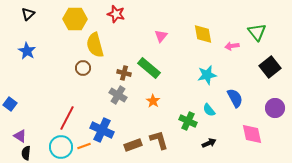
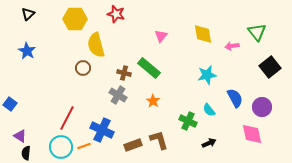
yellow semicircle: moved 1 px right
purple circle: moved 13 px left, 1 px up
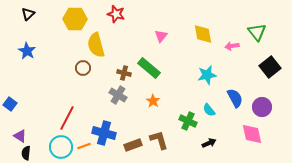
blue cross: moved 2 px right, 3 px down; rotated 10 degrees counterclockwise
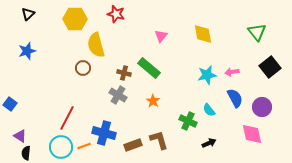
pink arrow: moved 26 px down
blue star: rotated 24 degrees clockwise
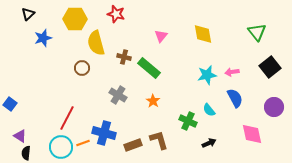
yellow semicircle: moved 2 px up
blue star: moved 16 px right, 13 px up
brown circle: moved 1 px left
brown cross: moved 16 px up
purple circle: moved 12 px right
orange line: moved 1 px left, 3 px up
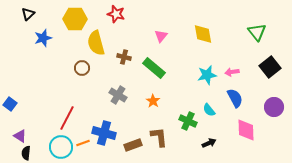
green rectangle: moved 5 px right
pink diamond: moved 6 px left, 4 px up; rotated 10 degrees clockwise
brown L-shape: moved 3 px up; rotated 10 degrees clockwise
